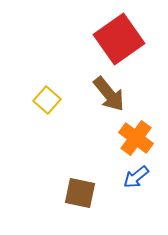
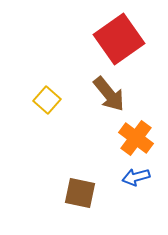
blue arrow: rotated 24 degrees clockwise
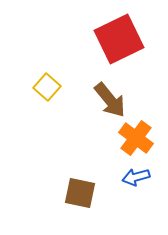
red square: rotated 9 degrees clockwise
brown arrow: moved 1 px right, 6 px down
yellow square: moved 13 px up
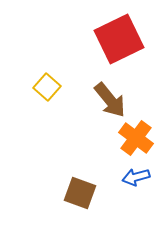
brown square: rotated 8 degrees clockwise
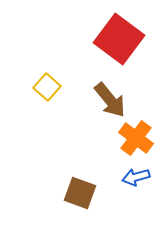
red square: rotated 27 degrees counterclockwise
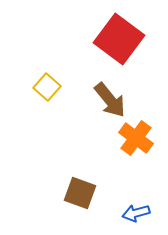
blue arrow: moved 36 px down
